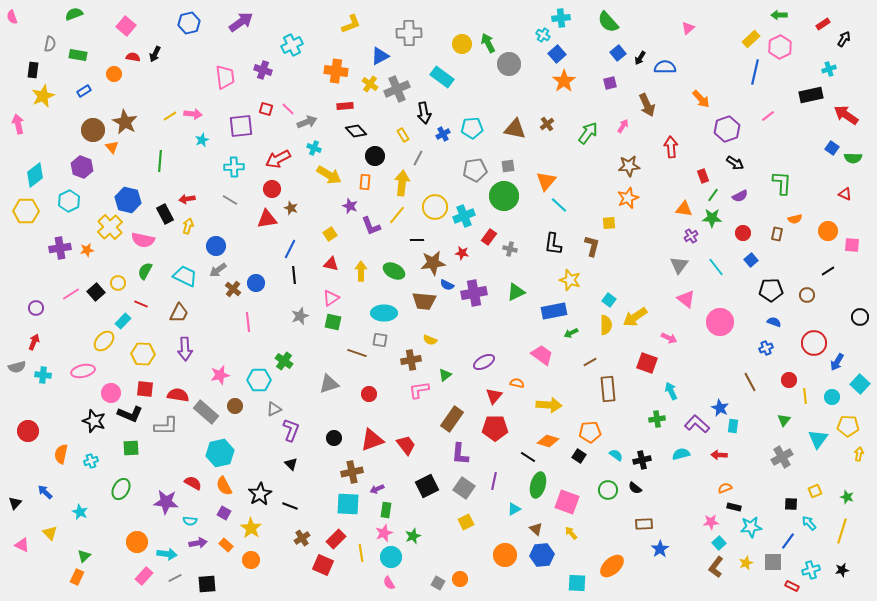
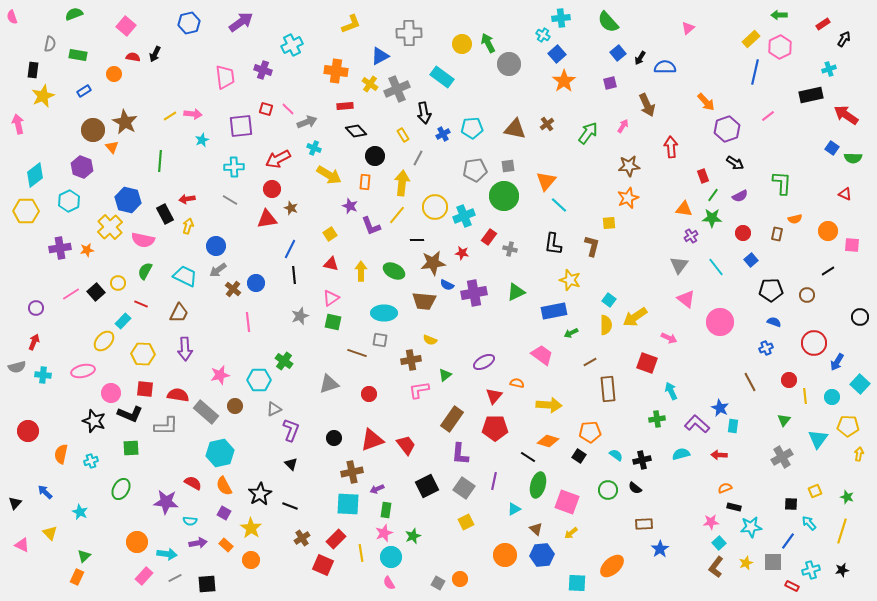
orange arrow at (701, 99): moved 5 px right, 3 px down
yellow arrow at (571, 533): rotated 88 degrees counterclockwise
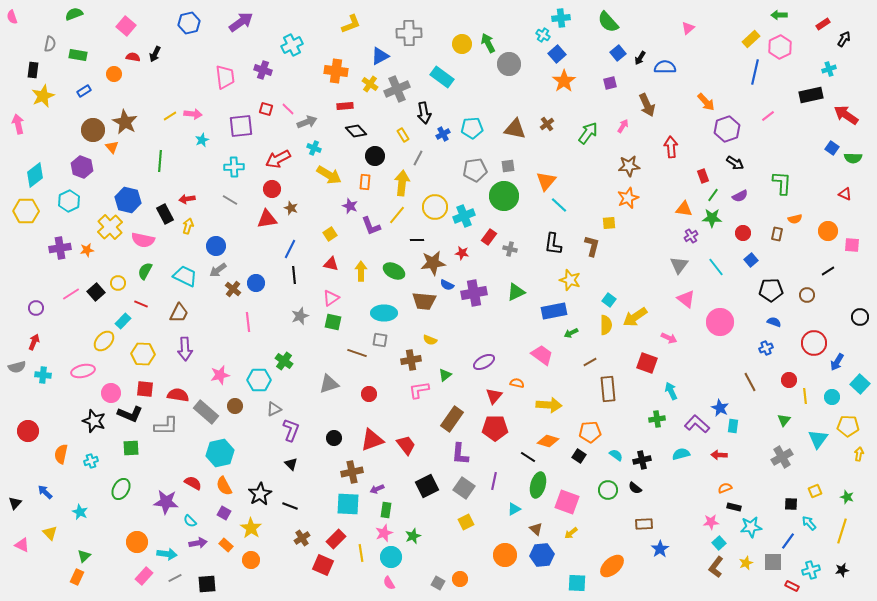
cyan semicircle at (190, 521): rotated 40 degrees clockwise
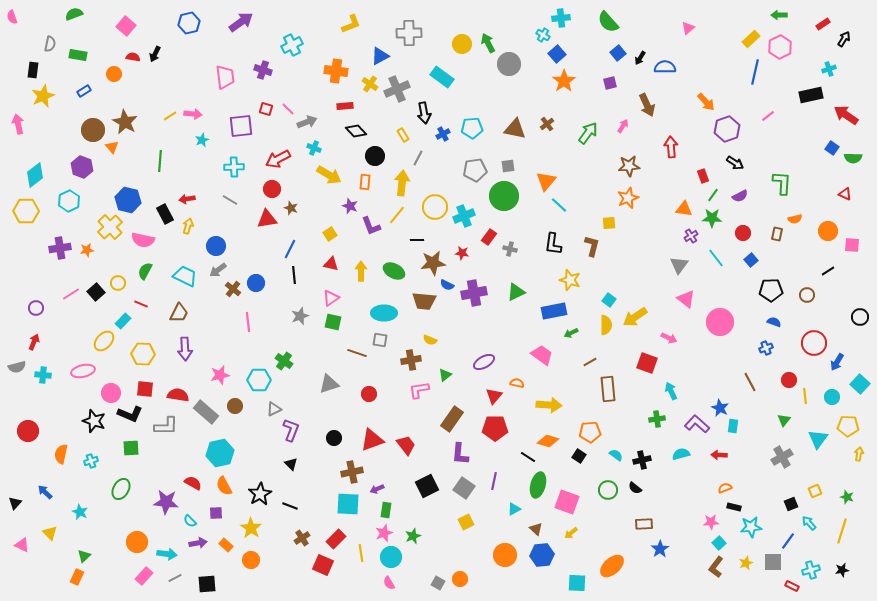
cyan line at (716, 267): moved 9 px up
black square at (791, 504): rotated 24 degrees counterclockwise
purple square at (224, 513): moved 8 px left; rotated 32 degrees counterclockwise
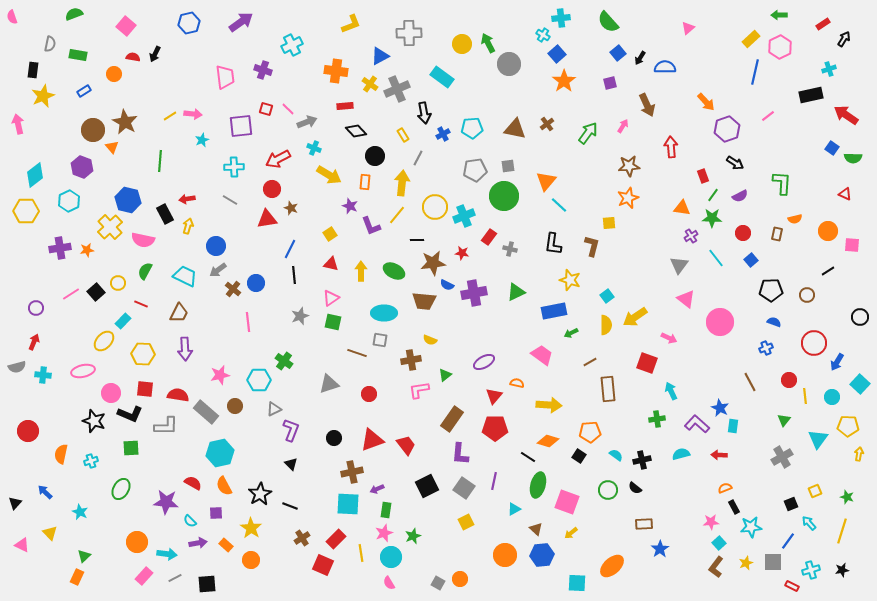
orange triangle at (684, 209): moved 2 px left, 1 px up
cyan square at (609, 300): moved 2 px left, 4 px up; rotated 16 degrees clockwise
black rectangle at (734, 507): rotated 48 degrees clockwise
